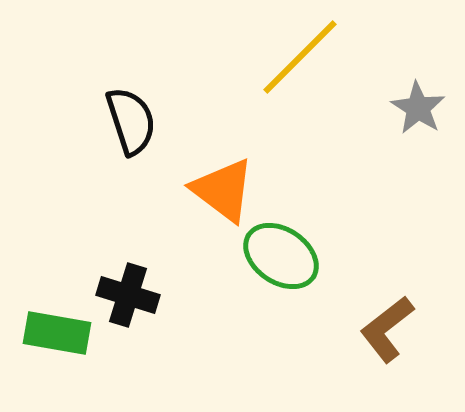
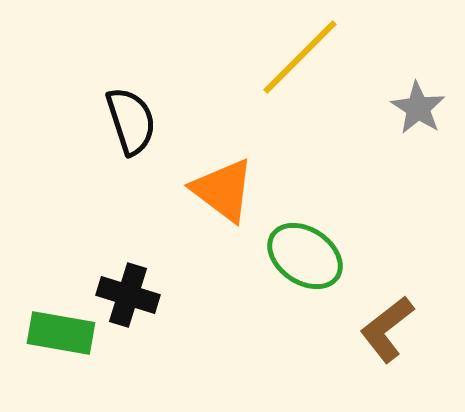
green ellipse: moved 24 px right
green rectangle: moved 4 px right
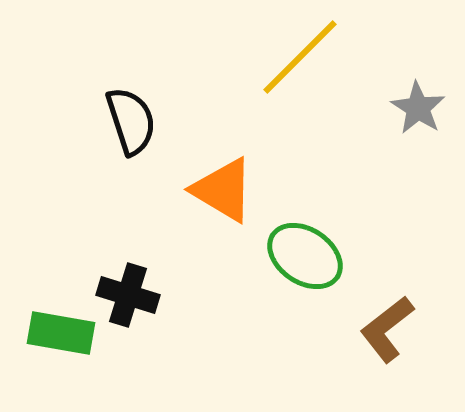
orange triangle: rotated 6 degrees counterclockwise
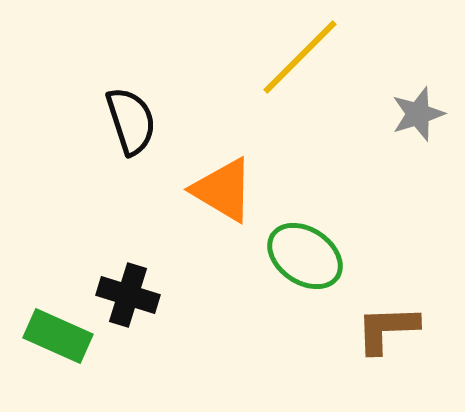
gray star: moved 6 px down; rotated 22 degrees clockwise
brown L-shape: rotated 36 degrees clockwise
green rectangle: moved 3 px left, 3 px down; rotated 14 degrees clockwise
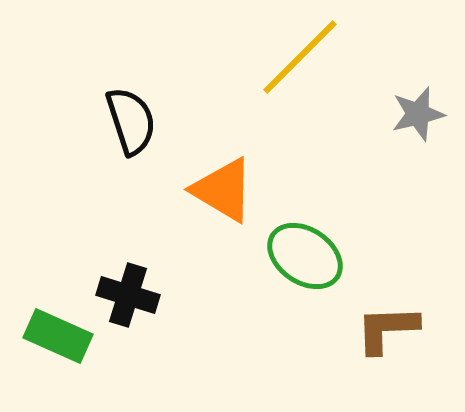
gray star: rotated 4 degrees clockwise
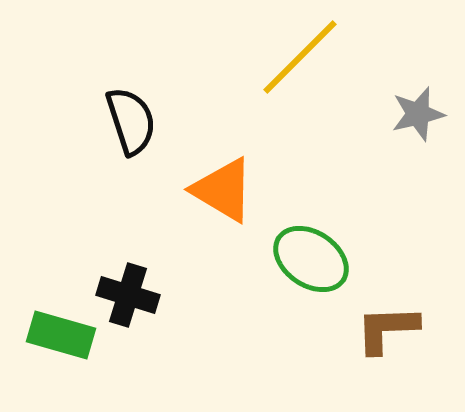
green ellipse: moved 6 px right, 3 px down
green rectangle: moved 3 px right, 1 px up; rotated 8 degrees counterclockwise
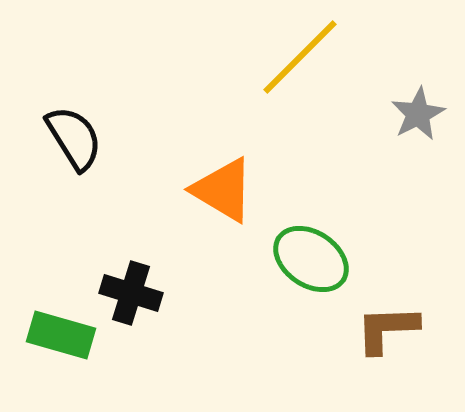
gray star: rotated 14 degrees counterclockwise
black semicircle: moved 57 px left, 17 px down; rotated 14 degrees counterclockwise
black cross: moved 3 px right, 2 px up
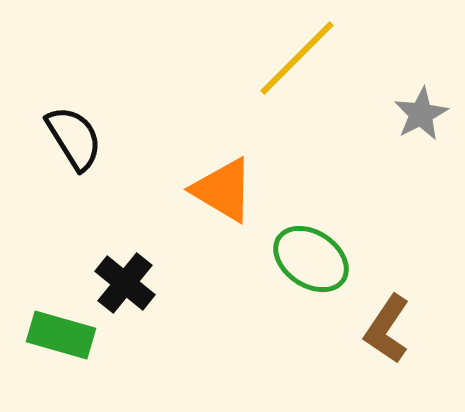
yellow line: moved 3 px left, 1 px down
gray star: moved 3 px right
black cross: moved 6 px left, 10 px up; rotated 22 degrees clockwise
brown L-shape: rotated 54 degrees counterclockwise
